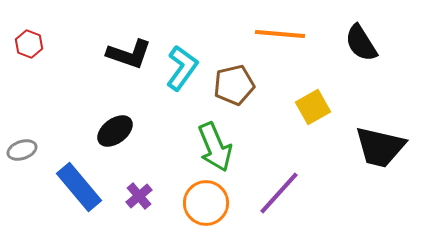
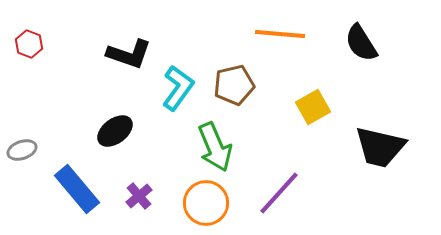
cyan L-shape: moved 4 px left, 20 px down
blue rectangle: moved 2 px left, 2 px down
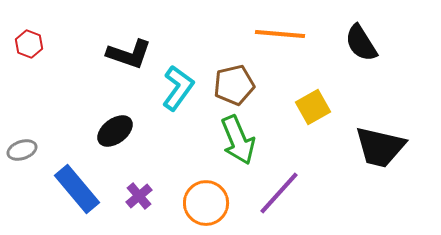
green arrow: moved 23 px right, 7 px up
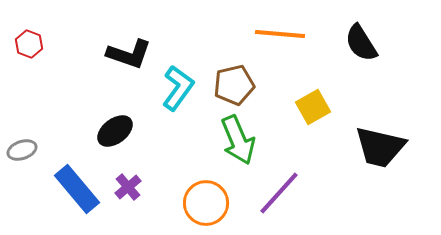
purple cross: moved 11 px left, 9 px up
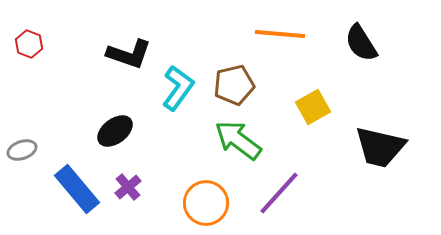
green arrow: rotated 150 degrees clockwise
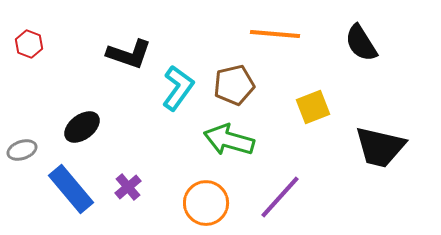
orange line: moved 5 px left
yellow square: rotated 8 degrees clockwise
black ellipse: moved 33 px left, 4 px up
green arrow: moved 9 px left; rotated 21 degrees counterclockwise
blue rectangle: moved 6 px left
purple line: moved 1 px right, 4 px down
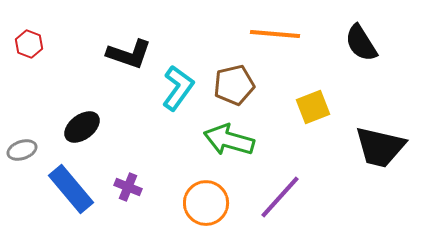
purple cross: rotated 28 degrees counterclockwise
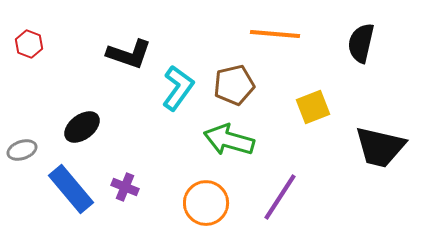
black semicircle: rotated 45 degrees clockwise
purple cross: moved 3 px left
purple line: rotated 9 degrees counterclockwise
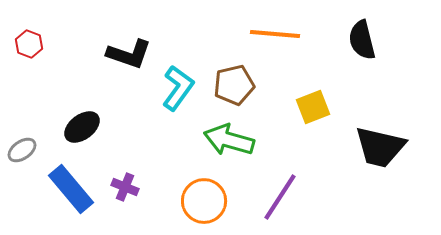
black semicircle: moved 1 px right, 3 px up; rotated 27 degrees counterclockwise
gray ellipse: rotated 16 degrees counterclockwise
orange circle: moved 2 px left, 2 px up
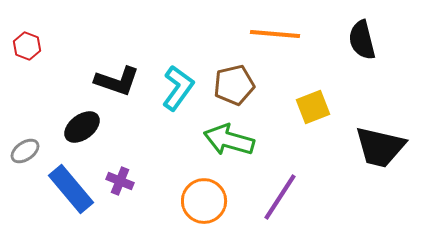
red hexagon: moved 2 px left, 2 px down
black L-shape: moved 12 px left, 27 px down
gray ellipse: moved 3 px right, 1 px down
purple cross: moved 5 px left, 6 px up
